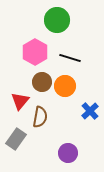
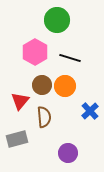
brown circle: moved 3 px down
brown semicircle: moved 4 px right; rotated 15 degrees counterclockwise
gray rectangle: moved 1 px right; rotated 40 degrees clockwise
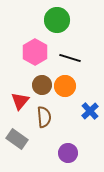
gray rectangle: rotated 50 degrees clockwise
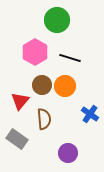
blue cross: moved 3 px down; rotated 12 degrees counterclockwise
brown semicircle: moved 2 px down
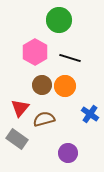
green circle: moved 2 px right
red triangle: moved 7 px down
brown semicircle: rotated 100 degrees counterclockwise
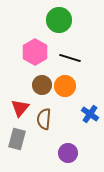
brown semicircle: rotated 70 degrees counterclockwise
gray rectangle: rotated 70 degrees clockwise
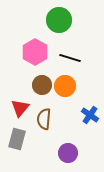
blue cross: moved 1 px down
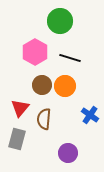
green circle: moved 1 px right, 1 px down
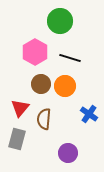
brown circle: moved 1 px left, 1 px up
blue cross: moved 1 px left, 1 px up
